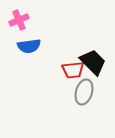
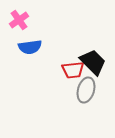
pink cross: rotated 12 degrees counterclockwise
blue semicircle: moved 1 px right, 1 px down
gray ellipse: moved 2 px right, 2 px up
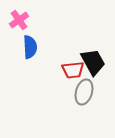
blue semicircle: rotated 85 degrees counterclockwise
black trapezoid: rotated 16 degrees clockwise
gray ellipse: moved 2 px left, 2 px down
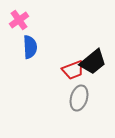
black trapezoid: rotated 80 degrees clockwise
red trapezoid: rotated 15 degrees counterclockwise
gray ellipse: moved 5 px left, 6 px down
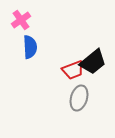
pink cross: moved 2 px right
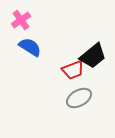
blue semicircle: rotated 55 degrees counterclockwise
black trapezoid: moved 6 px up
gray ellipse: rotated 45 degrees clockwise
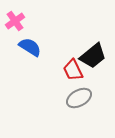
pink cross: moved 6 px left, 1 px down
red trapezoid: rotated 85 degrees clockwise
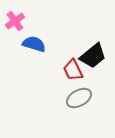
blue semicircle: moved 4 px right, 3 px up; rotated 15 degrees counterclockwise
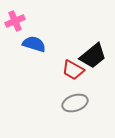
pink cross: rotated 12 degrees clockwise
red trapezoid: rotated 35 degrees counterclockwise
gray ellipse: moved 4 px left, 5 px down; rotated 10 degrees clockwise
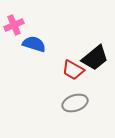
pink cross: moved 1 px left, 4 px down
black trapezoid: moved 2 px right, 2 px down
